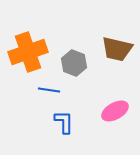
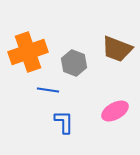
brown trapezoid: rotated 8 degrees clockwise
blue line: moved 1 px left
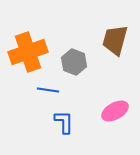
brown trapezoid: moved 2 px left, 9 px up; rotated 84 degrees clockwise
gray hexagon: moved 1 px up
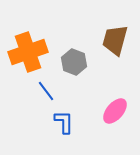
blue line: moved 2 px left, 1 px down; rotated 45 degrees clockwise
pink ellipse: rotated 20 degrees counterclockwise
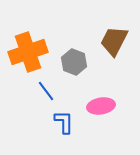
brown trapezoid: moved 1 px left, 1 px down; rotated 12 degrees clockwise
pink ellipse: moved 14 px left, 5 px up; rotated 40 degrees clockwise
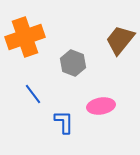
brown trapezoid: moved 6 px right, 1 px up; rotated 12 degrees clockwise
orange cross: moved 3 px left, 15 px up
gray hexagon: moved 1 px left, 1 px down
blue line: moved 13 px left, 3 px down
